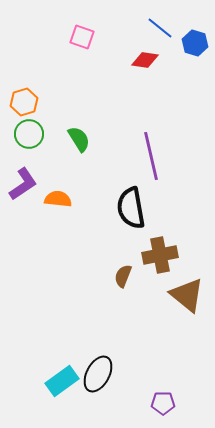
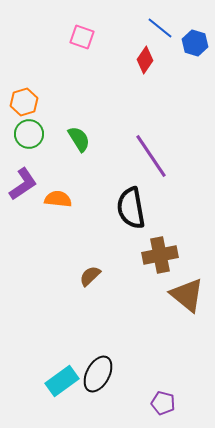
red diamond: rotated 64 degrees counterclockwise
purple line: rotated 21 degrees counterclockwise
brown semicircle: moved 33 px left; rotated 25 degrees clockwise
purple pentagon: rotated 15 degrees clockwise
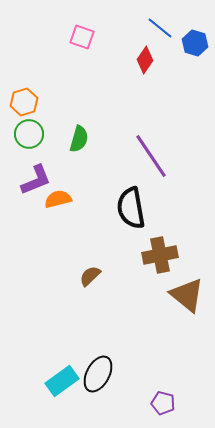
green semicircle: rotated 48 degrees clockwise
purple L-shape: moved 13 px right, 4 px up; rotated 12 degrees clockwise
orange semicircle: rotated 20 degrees counterclockwise
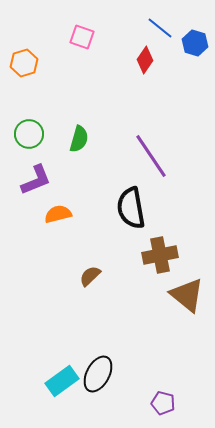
orange hexagon: moved 39 px up
orange semicircle: moved 15 px down
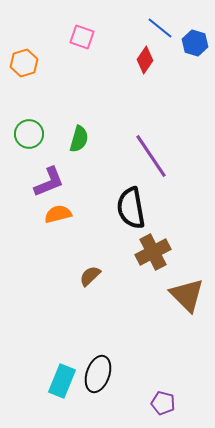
purple L-shape: moved 13 px right, 2 px down
brown cross: moved 7 px left, 3 px up; rotated 16 degrees counterclockwise
brown triangle: rotated 6 degrees clockwise
black ellipse: rotated 9 degrees counterclockwise
cyan rectangle: rotated 32 degrees counterclockwise
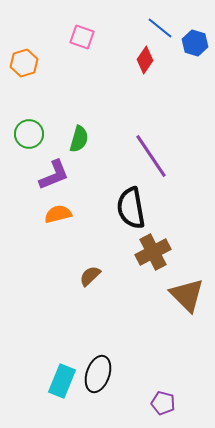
purple L-shape: moved 5 px right, 7 px up
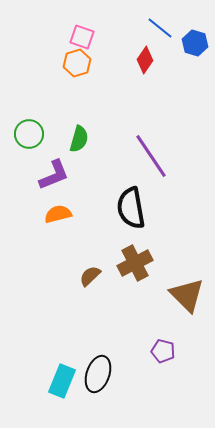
orange hexagon: moved 53 px right
brown cross: moved 18 px left, 11 px down
purple pentagon: moved 52 px up
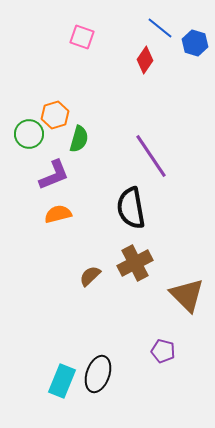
orange hexagon: moved 22 px left, 52 px down
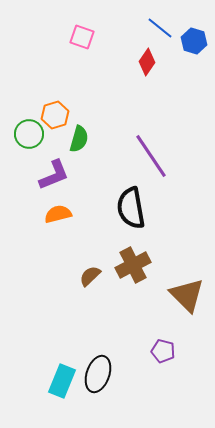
blue hexagon: moved 1 px left, 2 px up
red diamond: moved 2 px right, 2 px down
brown cross: moved 2 px left, 2 px down
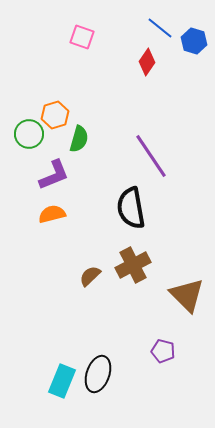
orange semicircle: moved 6 px left
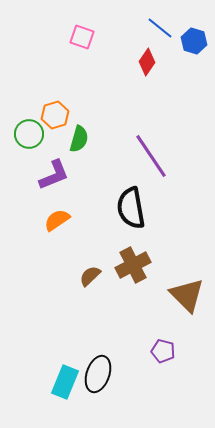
orange semicircle: moved 5 px right, 6 px down; rotated 20 degrees counterclockwise
cyan rectangle: moved 3 px right, 1 px down
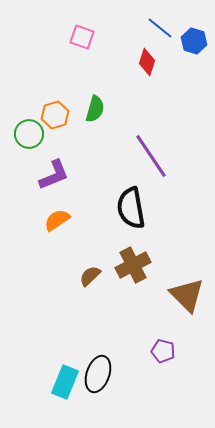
red diamond: rotated 16 degrees counterclockwise
green semicircle: moved 16 px right, 30 px up
